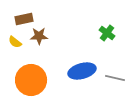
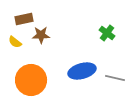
brown star: moved 2 px right, 1 px up
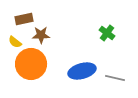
orange circle: moved 16 px up
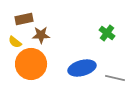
blue ellipse: moved 3 px up
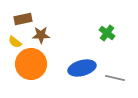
brown rectangle: moved 1 px left
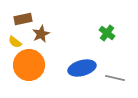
brown star: moved 1 px up; rotated 24 degrees counterclockwise
orange circle: moved 2 px left, 1 px down
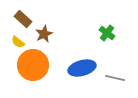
brown rectangle: rotated 54 degrees clockwise
brown star: moved 3 px right
yellow semicircle: moved 3 px right
orange circle: moved 4 px right
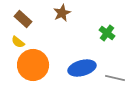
brown star: moved 18 px right, 21 px up
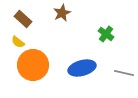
green cross: moved 1 px left, 1 px down
gray line: moved 9 px right, 5 px up
